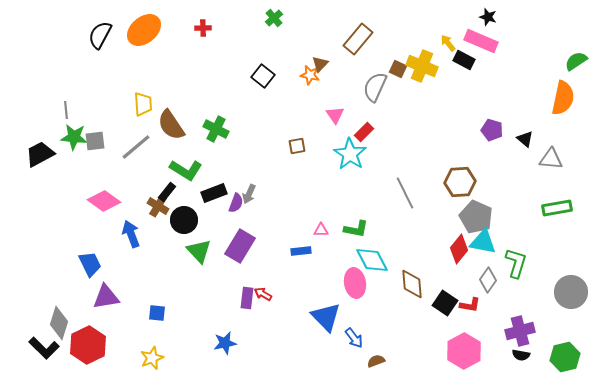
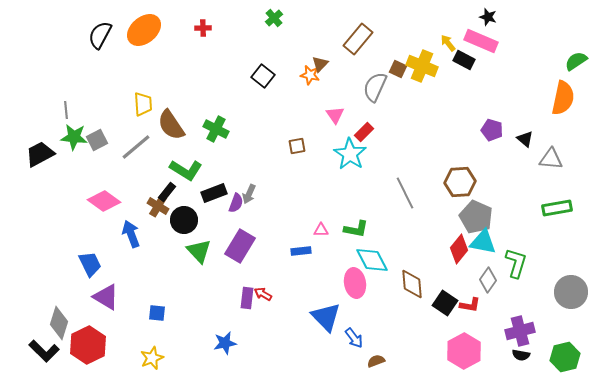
gray square at (95, 141): moved 2 px right, 1 px up; rotated 20 degrees counterclockwise
purple triangle at (106, 297): rotated 40 degrees clockwise
black L-shape at (44, 348): moved 3 px down
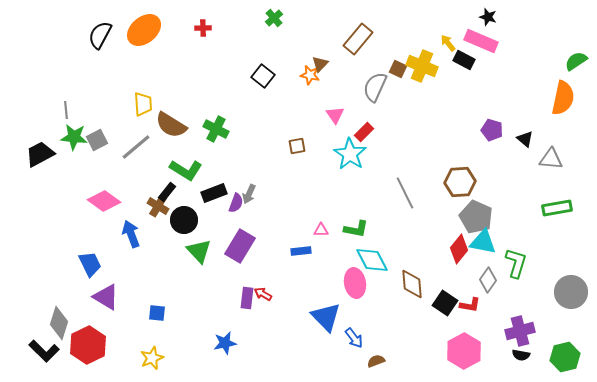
brown semicircle at (171, 125): rotated 24 degrees counterclockwise
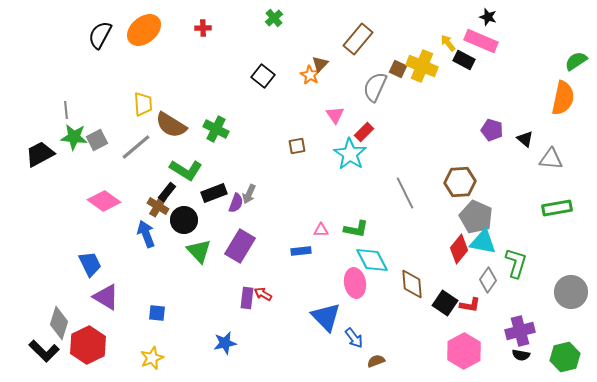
orange star at (310, 75): rotated 18 degrees clockwise
blue arrow at (131, 234): moved 15 px right
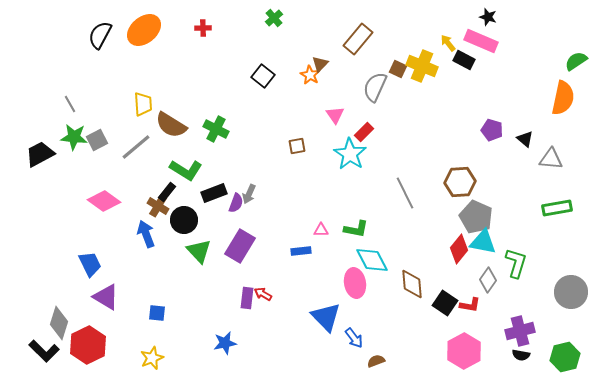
gray line at (66, 110): moved 4 px right, 6 px up; rotated 24 degrees counterclockwise
